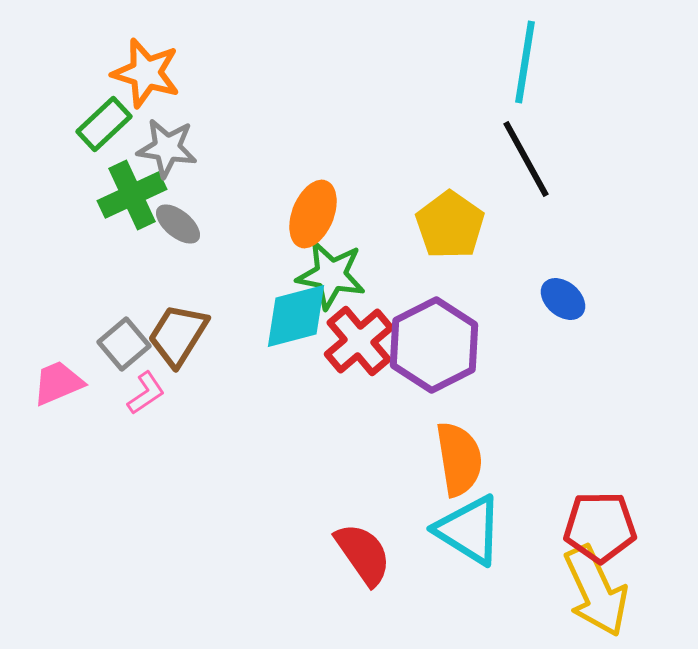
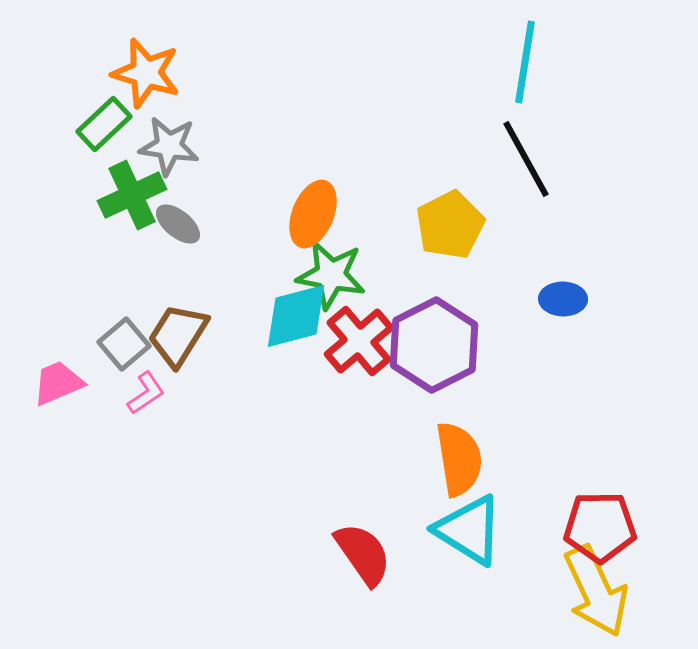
gray star: moved 2 px right, 2 px up
yellow pentagon: rotated 10 degrees clockwise
blue ellipse: rotated 39 degrees counterclockwise
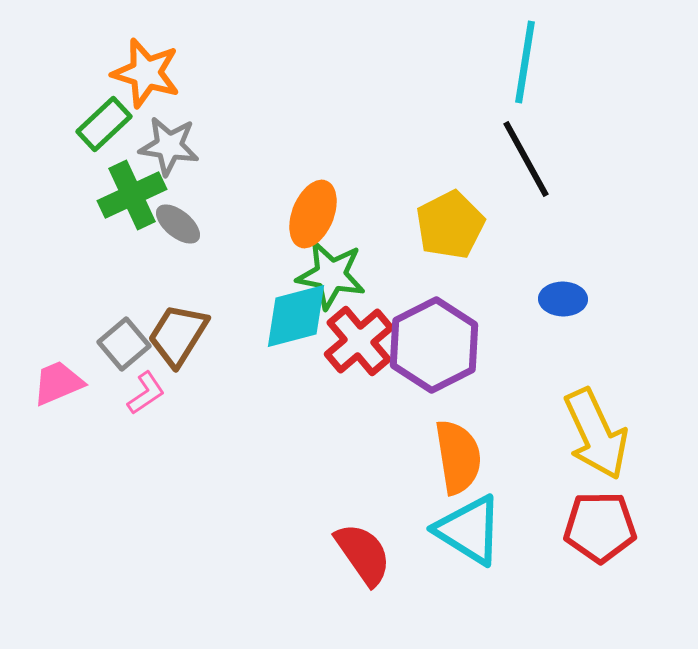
orange semicircle: moved 1 px left, 2 px up
yellow arrow: moved 157 px up
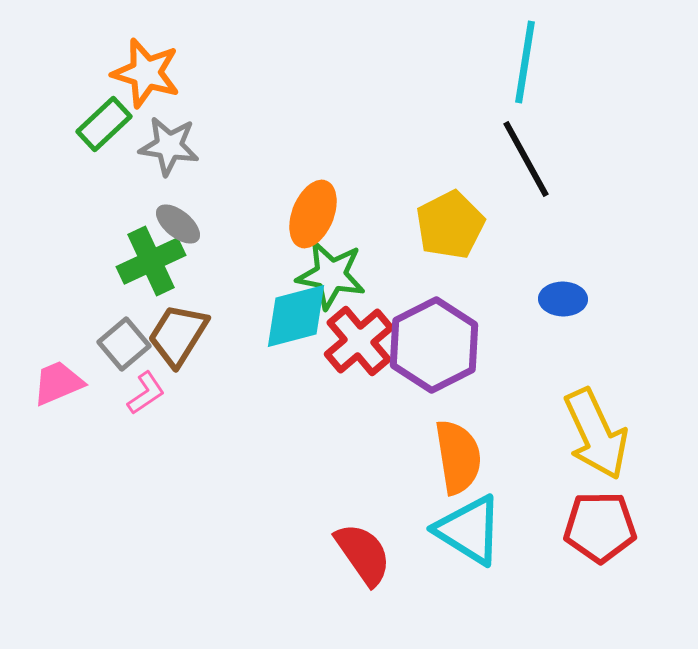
green cross: moved 19 px right, 66 px down
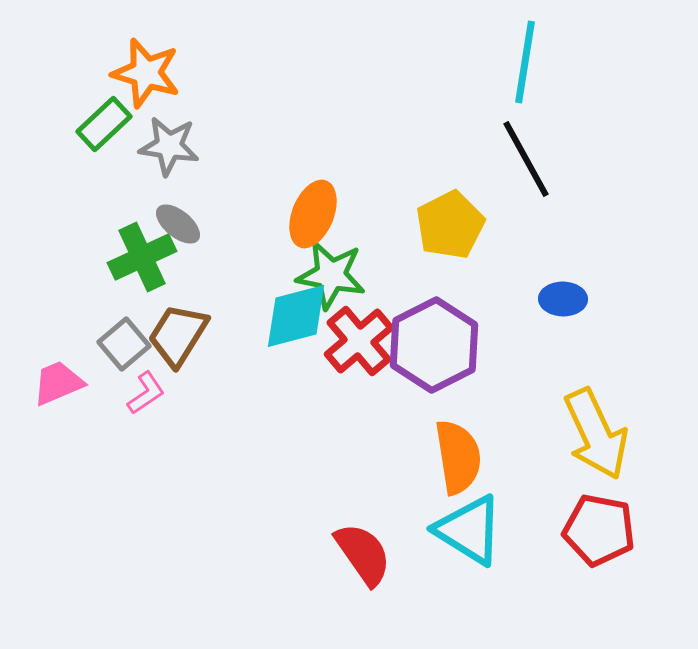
green cross: moved 9 px left, 4 px up
red pentagon: moved 1 px left, 3 px down; rotated 12 degrees clockwise
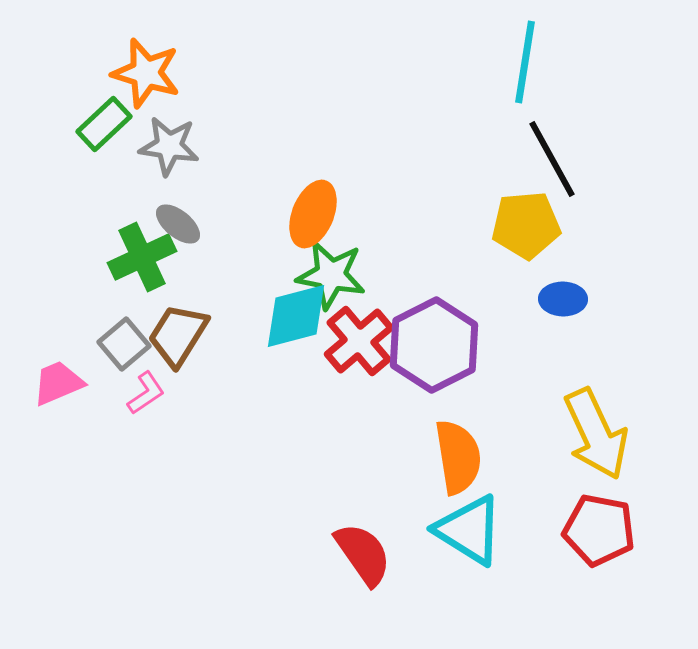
black line: moved 26 px right
yellow pentagon: moved 76 px right; rotated 22 degrees clockwise
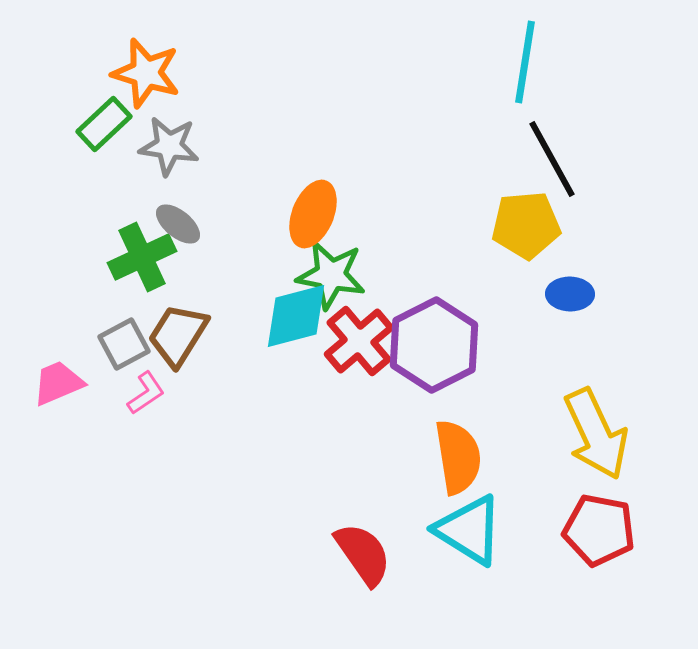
blue ellipse: moved 7 px right, 5 px up
gray square: rotated 12 degrees clockwise
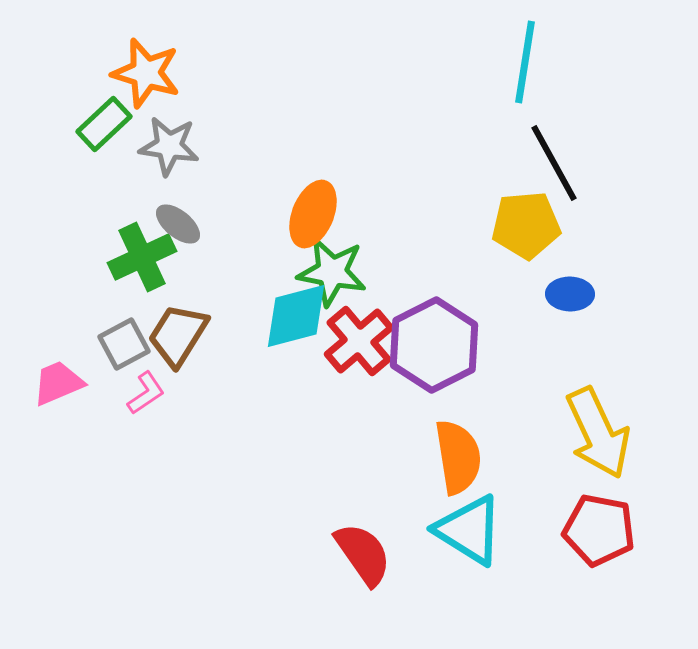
black line: moved 2 px right, 4 px down
green star: moved 1 px right, 3 px up
yellow arrow: moved 2 px right, 1 px up
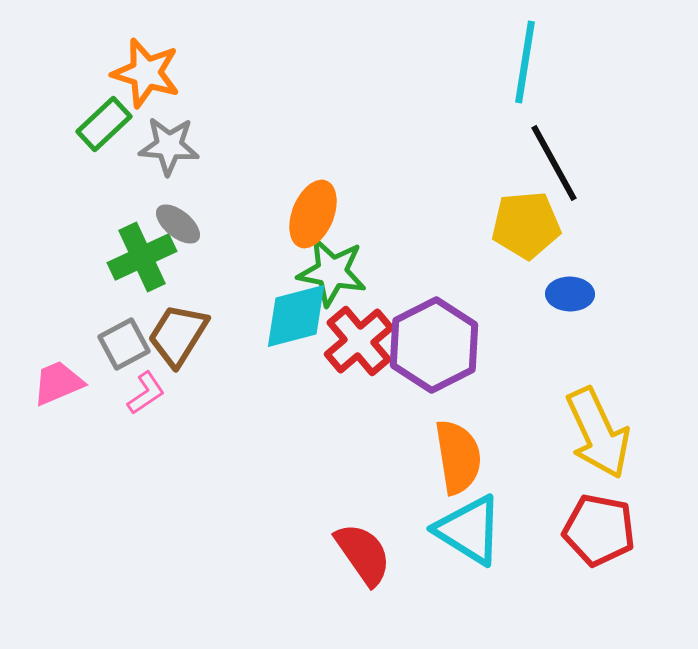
gray star: rotated 4 degrees counterclockwise
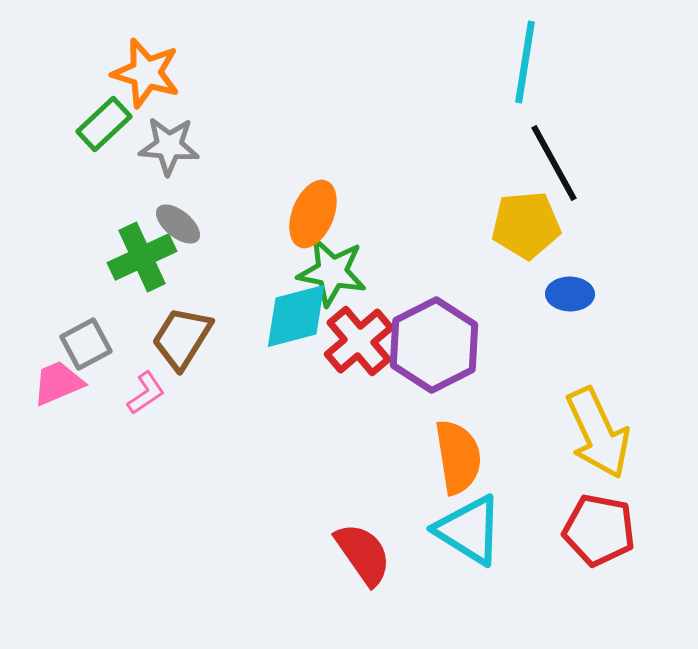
brown trapezoid: moved 4 px right, 3 px down
gray square: moved 38 px left
